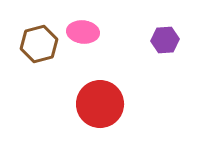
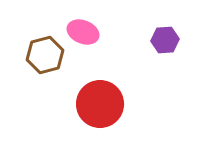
pink ellipse: rotated 16 degrees clockwise
brown hexagon: moved 6 px right, 11 px down
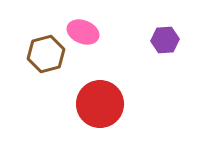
brown hexagon: moved 1 px right, 1 px up
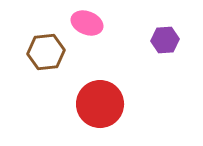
pink ellipse: moved 4 px right, 9 px up
brown hexagon: moved 2 px up; rotated 9 degrees clockwise
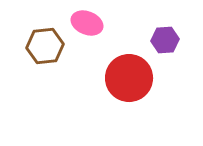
brown hexagon: moved 1 px left, 6 px up
red circle: moved 29 px right, 26 px up
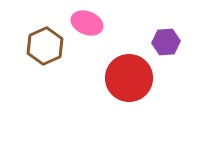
purple hexagon: moved 1 px right, 2 px down
brown hexagon: rotated 18 degrees counterclockwise
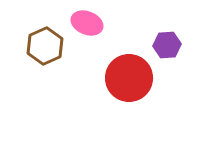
purple hexagon: moved 1 px right, 3 px down
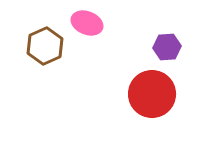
purple hexagon: moved 2 px down
red circle: moved 23 px right, 16 px down
